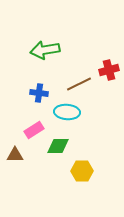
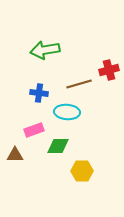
brown line: rotated 10 degrees clockwise
pink rectangle: rotated 12 degrees clockwise
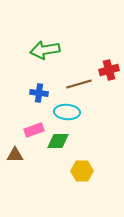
green diamond: moved 5 px up
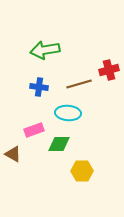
blue cross: moved 6 px up
cyan ellipse: moved 1 px right, 1 px down
green diamond: moved 1 px right, 3 px down
brown triangle: moved 2 px left, 1 px up; rotated 30 degrees clockwise
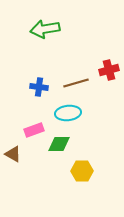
green arrow: moved 21 px up
brown line: moved 3 px left, 1 px up
cyan ellipse: rotated 10 degrees counterclockwise
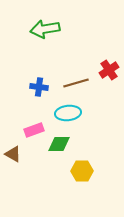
red cross: rotated 18 degrees counterclockwise
